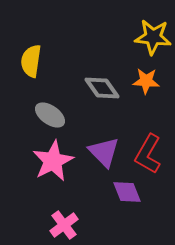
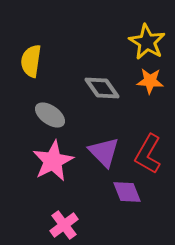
yellow star: moved 6 px left, 5 px down; rotated 24 degrees clockwise
orange star: moved 4 px right
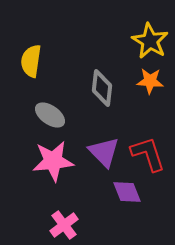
yellow star: moved 3 px right, 1 px up
gray diamond: rotated 42 degrees clockwise
red L-shape: rotated 132 degrees clockwise
pink star: rotated 21 degrees clockwise
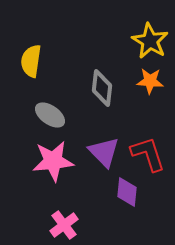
purple diamond: rotated 28 degrees clockwise
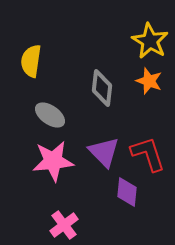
orange star: moved 1 px left; rotated 16 degrees clockwise
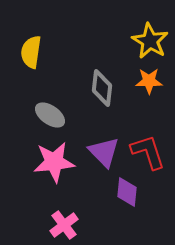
yellow semicircle: moved 9 px up
orange star: rotated 20 degrees counterclockwise
red L-shape: moved 2 px up
pink star: moved 1 px right, 1 px down
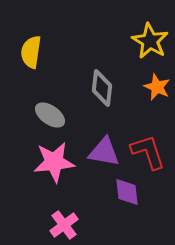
orange star: moved 8 px right, 6 px down; rotated 24 degrees clockwise
purple triangle: rotated 36 degrees counterclockwise
purple diamond: rotated 12 degrees counterclockwise
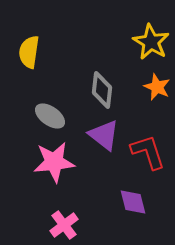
yellow star: moved 1 px right, 1 px down
yellow semicircle: moved 2 px left
gray diamond: moved 2 px down
gray ellipse: moved 1 px down
purple triangle: moved 17 px up; rotated 28 degrees clockwise
purple diamond: moved 6 px right, 10 px down; rotated 8 degrees counterclockwise
